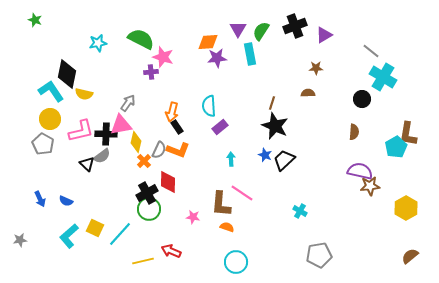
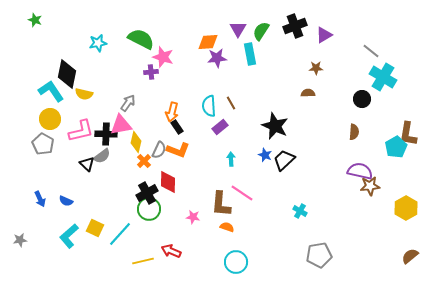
brown line at (272, 103): moved 41 px left; rotated 48 degrees counterclockwise
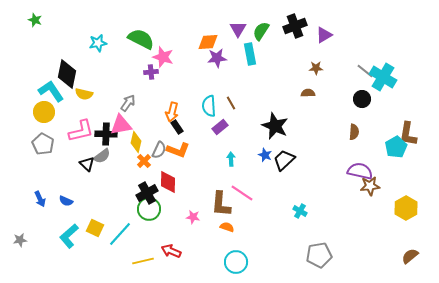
gray line at (371, 51): moved 6 px left, 20 px down
yellow circle at (50, 119): moved 6 px left, 7 px up
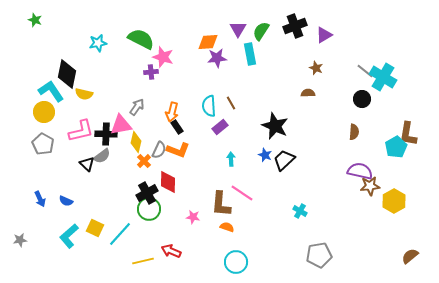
brown star at (316, 68): rotated 24 degrees clockwise
gray arrow at (128, 103): moved 9 px right, 4 px down
yellow hexagon at (406, 208): moved 12 px left, 7 px up
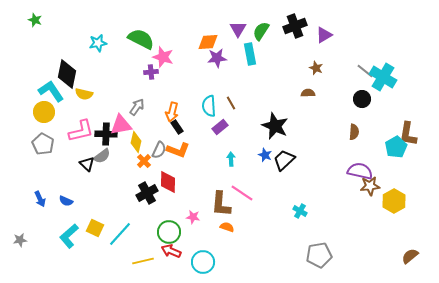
green circle at (149, 209): moved 20 px right, 23 px down
cyan circle at (236, 262): moved 33 px left
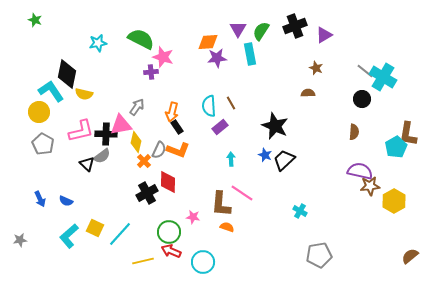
yellow circle at (44, 112): moved 5 px left
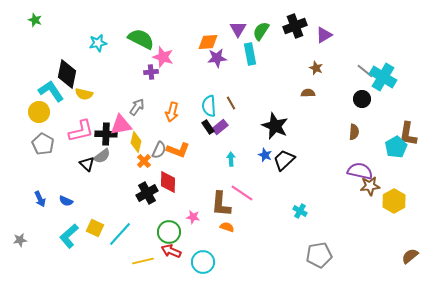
black rectangle at (177, 127): moved 31 px right
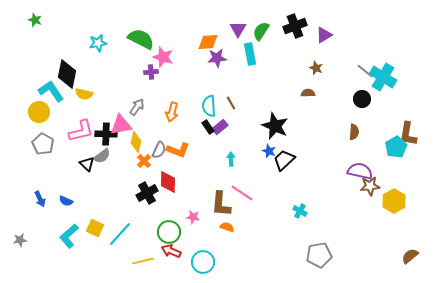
blue star at (265, 155): moved 4 px right, 4 px up
